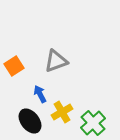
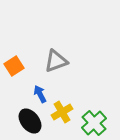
green cross: moved 1 px right
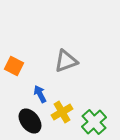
gray triangle: moved 10 px right
orange square: rotated 30 degrees counterclockwise
green cross: moved 1 px up
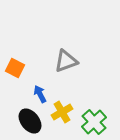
orange square: moved 1 px right, 2 px down
